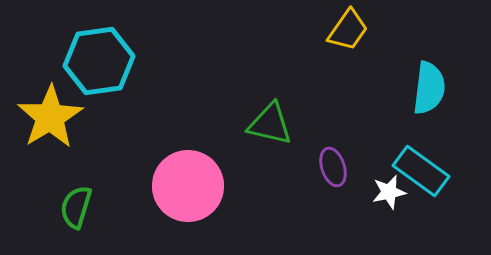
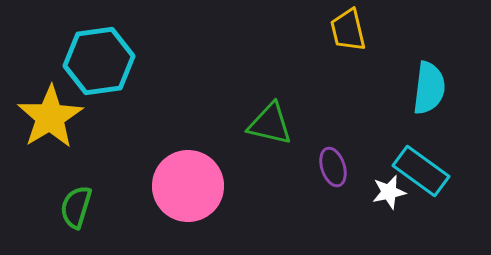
yellow trapezoid: rotated 132 degrees clockwise
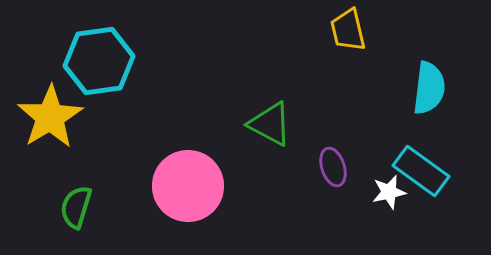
green triangle: rotated 15 degrees clockwise
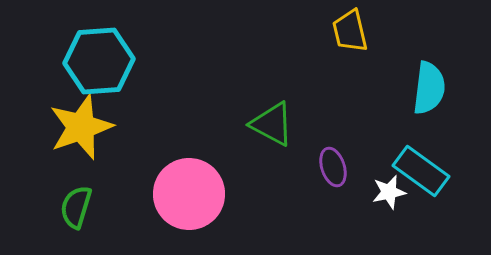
yellow trapezoid: moved 2 px right, 1 px down
cyan hexagon: rotated 4 degrees clockwise
yellow star: moved 31 px right, 10 px down; rotated 12 degrees clockwise
green triangle: moved 2 px right
pink circle: moved 1 px right, 8 px down
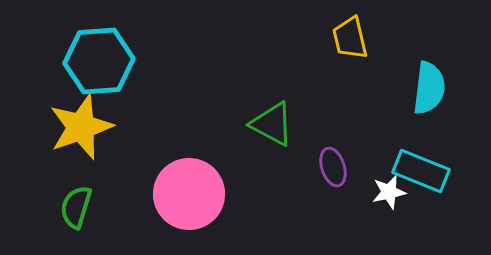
yellow trapezoid: moved 7 px down
cyan rectangle: rotated 14 degrees counterclockwise
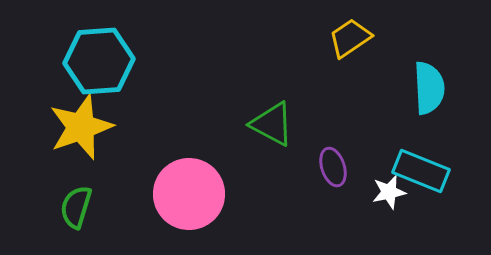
yellow trapezoid: rotated 69 degrees clockwise
cyan semicircle: rotated 10 degrees counterclockwise
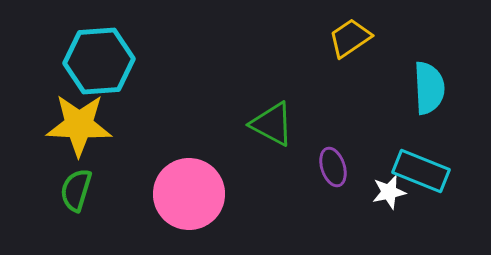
yellow star: moved 2 px left, 2 px up; rotated 22 degrees clockwise
green semicircle: moved 17 px up
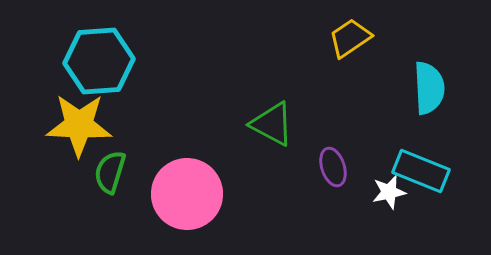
green semicircle: moved 34 px right, 18 px up
pink circle: moved 2 px left
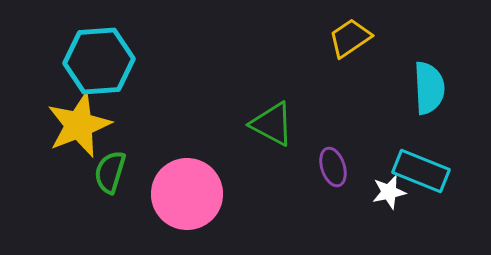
yellow star: rotated 24 degrees counterclockwise
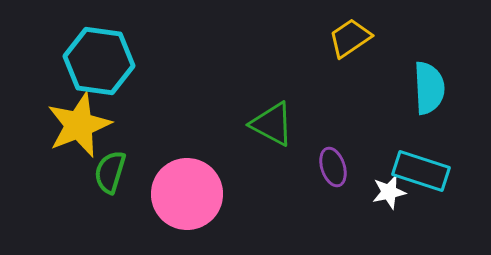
cyan hexagon: rotated 12 degrees clockwise
cyan rectangle: rotated 4 degrees counterclockwise
